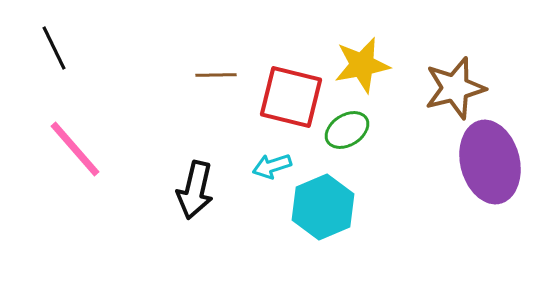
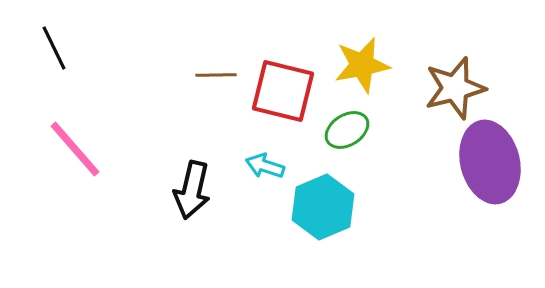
red square: moved 8 px left, 6 px up
cyan arrow: moved 7 px left; rotated 36 degrees clockwise
black arrow: moved 3 px left
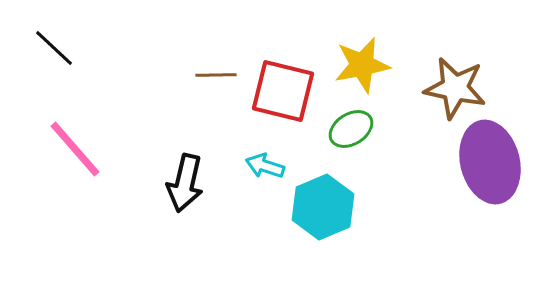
black line: rotated 21 degrees counterclockwise
brown star: rotated 26 degrees clockwise
green ellipse: moved 4 px right, 1 px up
black arrow: moved 7 px left, 7 px up
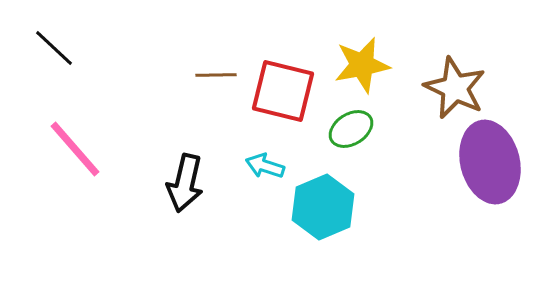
brown star: rotated 14 degrees clockwise
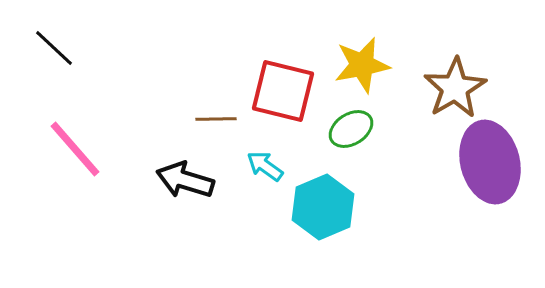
brown line: moved 44 px down
brown star: rotated 16 degrees clockwise
cyan arrow: rotated 18 degrees clockwise
black arrow: moved 3 px up; rotated 94 degrees clockwise
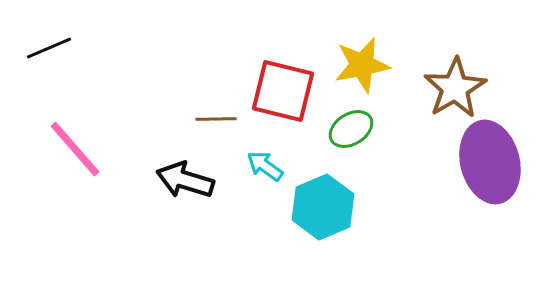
black line: moved 5 px left; rotated 66 degrees counterclockwise
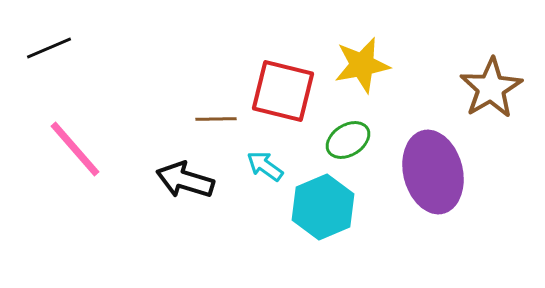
brown star: moved 36 px right
green ellipse: moved 3 px left, 11 px down
purple ellipse: moved 57 px left, 10 px down
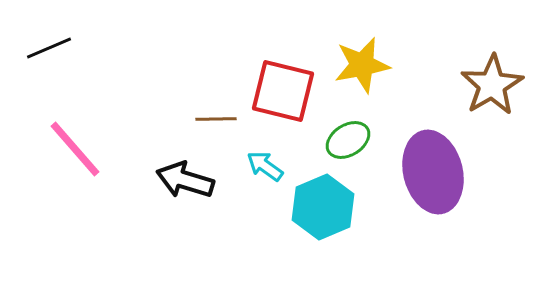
brown star: moved 1 px right, 3 px up
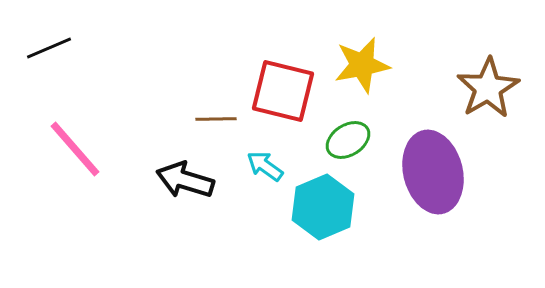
brown star: moved 4 px left, 3 px down
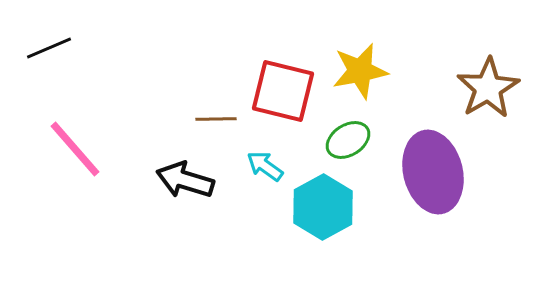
yellow star: moved 2 px left, 6 px down
cyan hexagon: rotated 6 degrees counterclockwise
